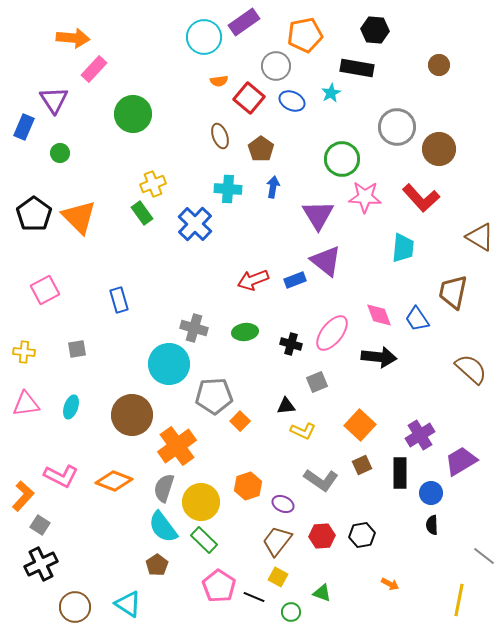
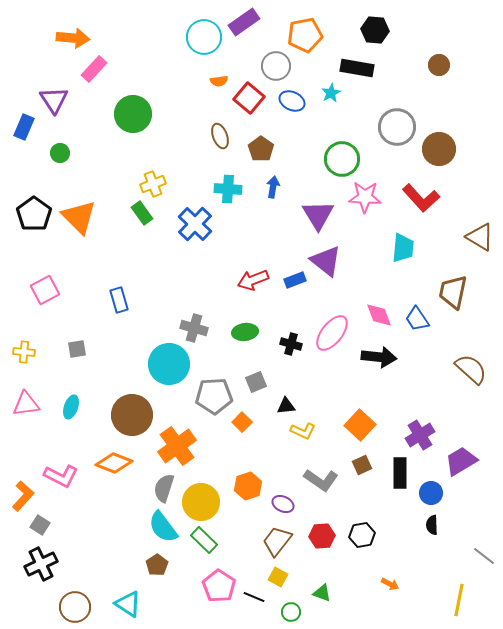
gray square at (317, 382): moved 61 px left
orange square at (240, 421): moved 2 px right, 1 px down
orange diamond at (114, 481): moved 18 px up
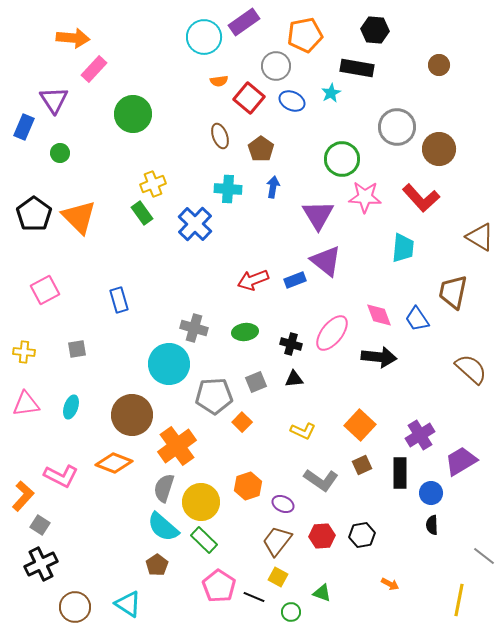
black triangle at (286, 406): moved 8 px right, 27 px up
cyan semicircle at (163, 527): rotated 12 degrees counterclockwise
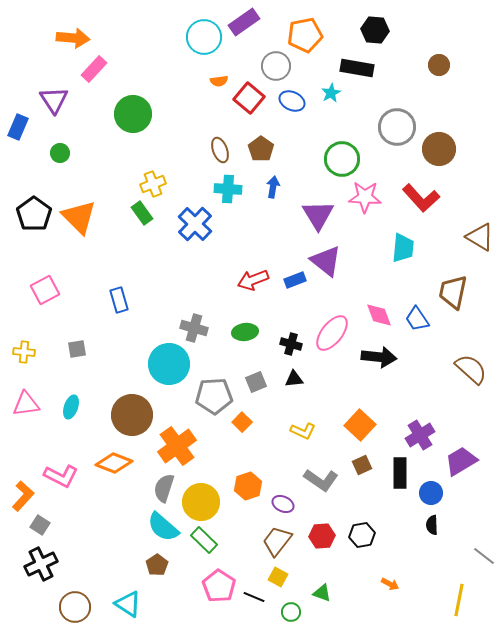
blue rectangle at (24, 127): moved 6 px left
brown ellipse at (220, 136): moved 14 px down
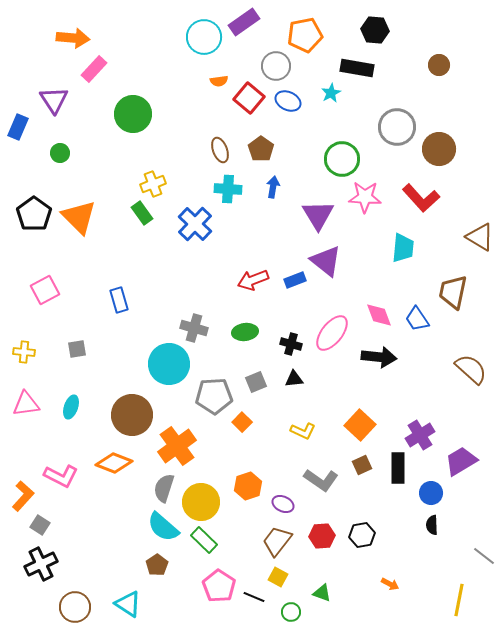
blue ellipse at (292, 101): moved 4 px left
black rectangle at (400, 473): moved 2 px left, 5 px up
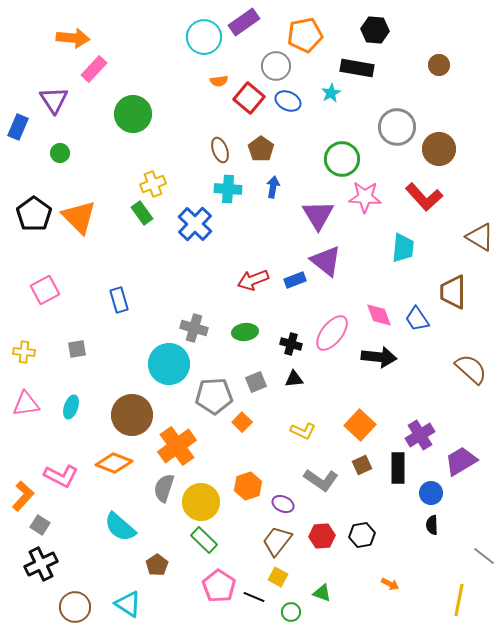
red L-shape at (421, 198): moved 3 px right, 1 px up
brown trapezoid at (453, 292): rotated 12 degrees counterclockwise
cyan semicircle at (163, 527): moved 43 px left
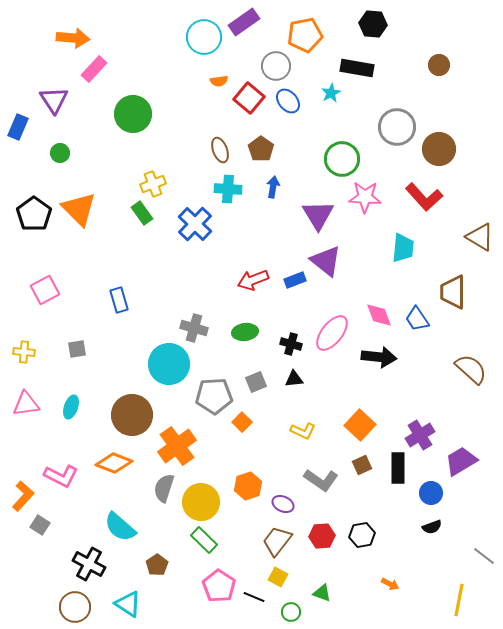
black hexagon at (375, 30): moved 2 px left, 6 px up
blue ellipse at (288, 101): rotated 25 degrees clockwise
orange triangle at (79, 217): moved 8 px up
black semicircle at (432, 525): moved 2 px down; rotated 108 degrees counterclockwise
black cross at (41, 564): moved 48 px right; rotated 36 degrees counterclockwise
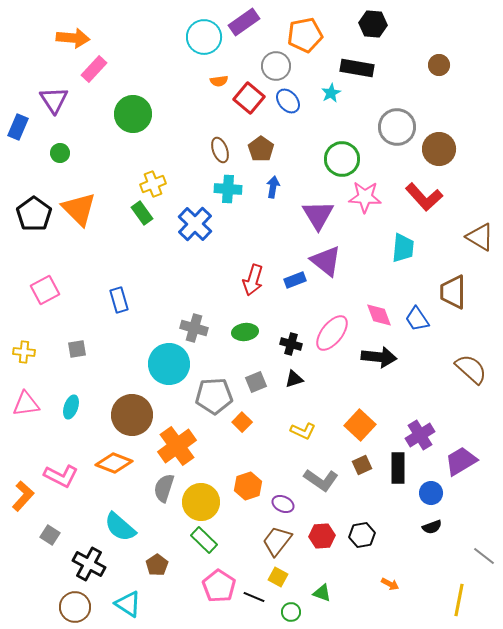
red arrow at (253, 280): rotated 52 degrees counterclockwise
black triangle at (294, 379): rotated 12 degrees counterclockwise
gray square at (40, 525): moved 10 px right, 10 px down
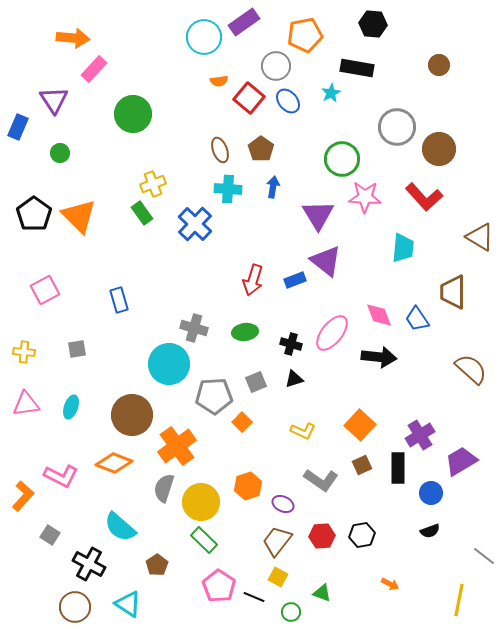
orange triangle at (79, 209): moved 7 px down
black semicircle at (432, 527): moved 2 px left, 4 px down
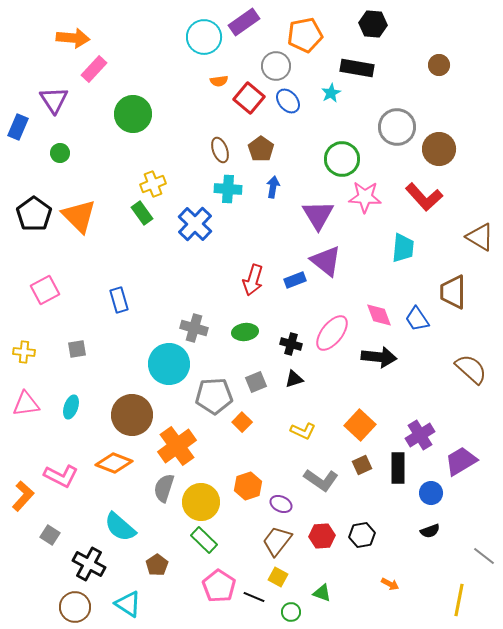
purple ellipse at (283, 504): moved 2 px left
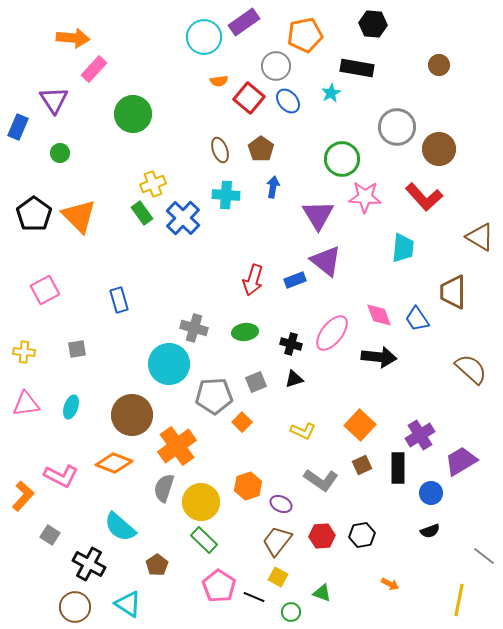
cyan cross at (228, 189): moved 2 px left, 6 px down
blue cross at (195, 224): moved 12 px left, 6 px up
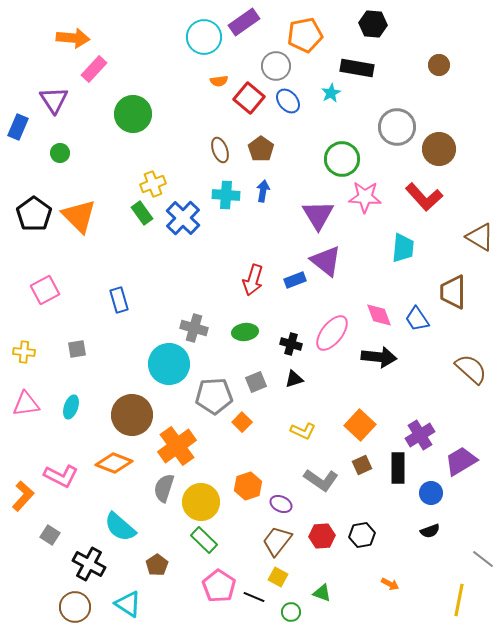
blue arrow at (273, 187): moved 10 px left, 4 px down
gray line at (484, 556): moved 1 px left, 3 px down
